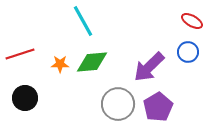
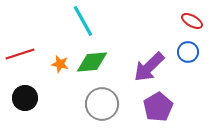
orange star: rotated 12 degrees clockwise
gray circle: moved 16 px left
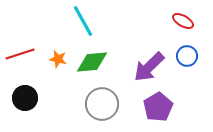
red ellipse: moved 9 px left
blue circle: moved 1 px left, 4 px down
orange star: moved 2 px left, 5 px up
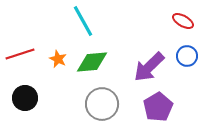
orange star: rotated 12 degrees clockwise
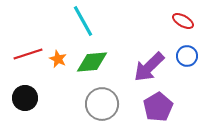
red line: moved 8 px right
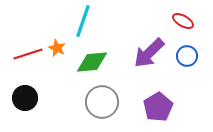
cyan line: rotated 48 degrees clockwise
orange star: moved 1 px left, 11 px up
purple arrow: moved 14 px up
gray circle: moved 2 px up
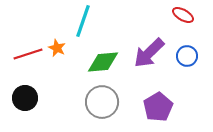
red ellipse: moved 6 px up
green diamond: moved 11 px right
